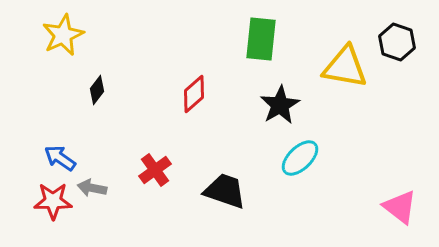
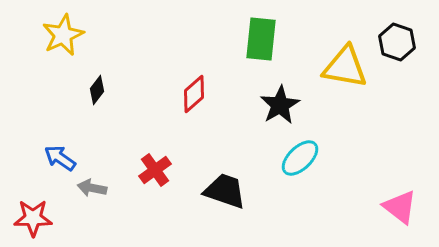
red star: moved 20 px left, 17 px down
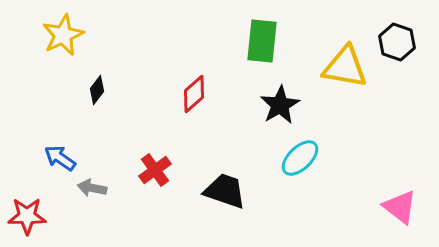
green rectangle: moved 1 px right, 2 px down
red star: moved 6 px left, 2 px up
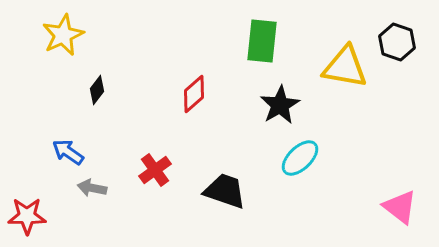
blue arrow: moved 8 px right, 6 px up
